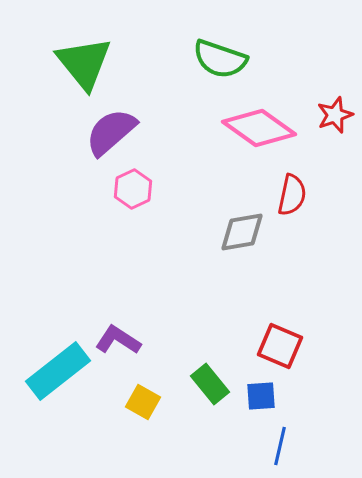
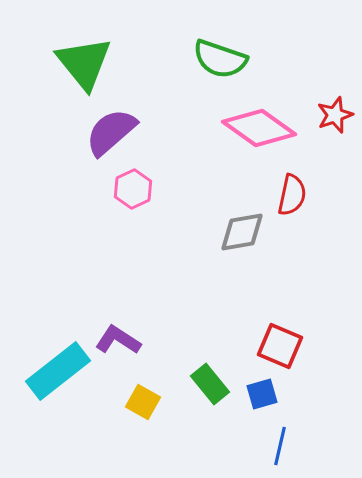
blue square: moved 1 px right, 2 px up; rotated 12 degrees counterclockwise
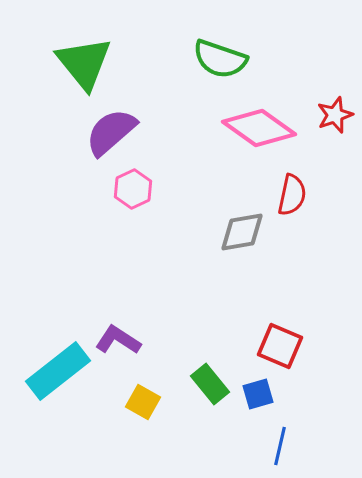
blue square: moved 4 px left
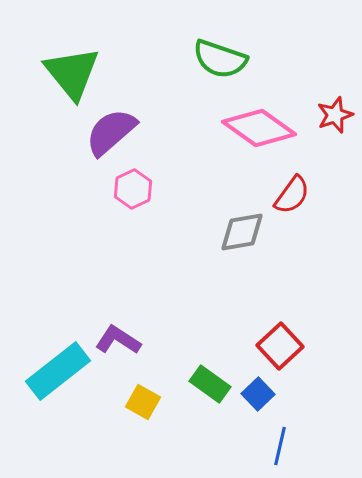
green triangle: moved 12 px left, 10 px down
red semicircle: rotated 24 degrees clockwise
red square: rotated 24 degrees clockwise
green rectangle: rotated 15 degrees counterclockwise
blue square: rotated 28 degrees counterclockwise
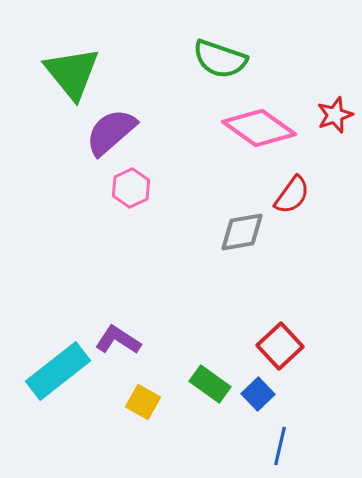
pink hexagon: moved 2 px left, 1 px up
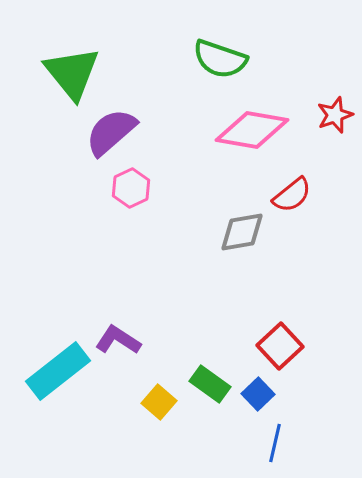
pink diamond: moved 7 px left, 2 px down; rotated 26 degrees counterclockwise
red semicircle: rotated 15 degrees clockwise
yellow square: moved 16 px right; rotated 12 degrees clockwise
blue line: moved 5 px left, 3 px up
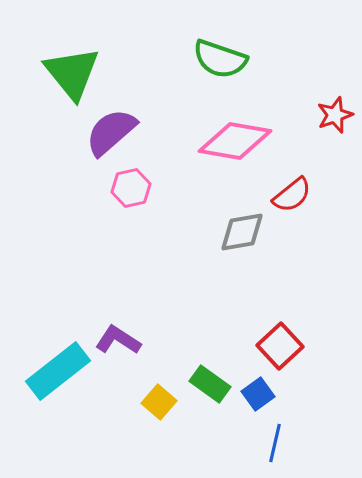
pink diamond: moved 17 px left, 11 px down
pink hexagon: rotated 12 degrees clockwise
blue square: rotated 8 degrees clockwise
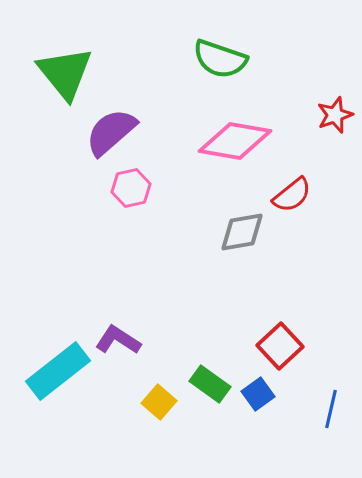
green triangle: moved 7 px left
blue line: moved 56 px right, 34 px up
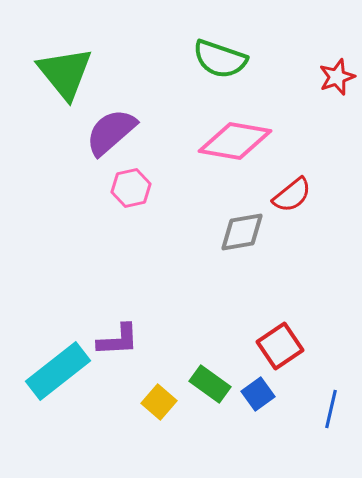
red star: moved 2 px right, 38 px up
purple L-shape: rotated 144 degrees clockwise
red square: rotated 9 degrees clockwise
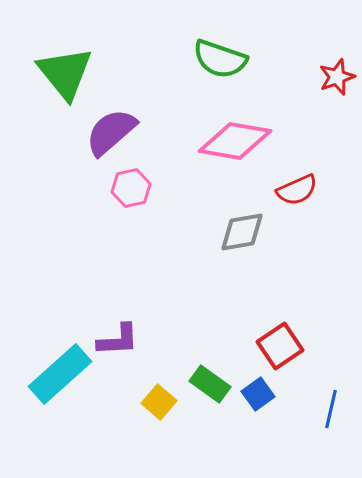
red semicircle: moved 5 px right, 5 px up; rotated 15 degrees clockwise
cyan rectangle: moved 2 px right, 3 px down; rotated 4 degrees counterclockwise
